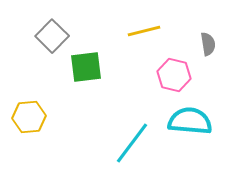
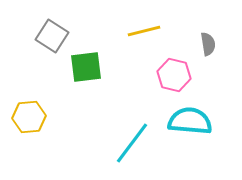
gray square: rotated 12 degrees counterclockwise
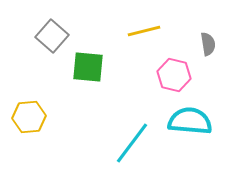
gray square: rotated 8 degrees clockwise
green square: moved 2 px right; rotated 12 degrees clockwise
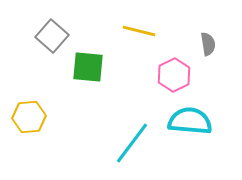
yellow line: moved 5 px left; rotated 28 degrees clockwise
pink hexagon: rotated 20 degrees clockwise
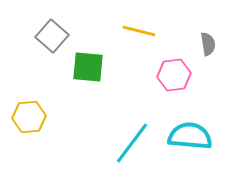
pink hexagon: rotated 20 degrees clockwise
cyan semicircle: moved 15 px down
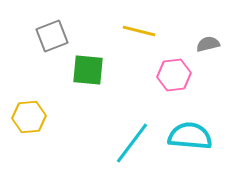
gray square: rotated 28 degrees clockwise
gray semicircle: rotated 95 degrees counterclockwise
green square: moved 3 px down
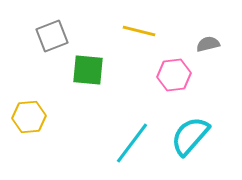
cyan semicircle: rotated 54 degrees counterclockwise
